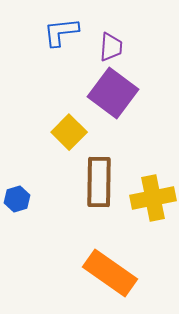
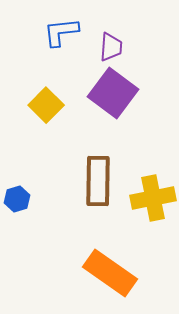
yellow square: moved 23 px left, 27 px up
brown rectangle: moved 1 px left, 1 px up
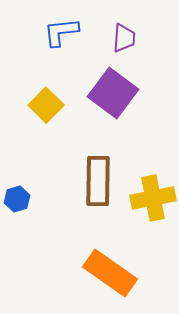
purple trapezoid: moved 13 px right, 9 px up
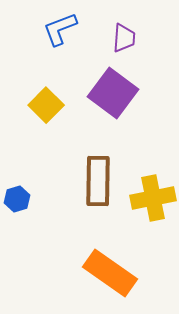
blue L-shape: moved 1 px left, 3 px up; rotated 15 degrees counterclockwise
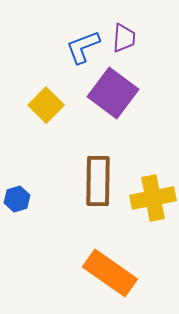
blue L-shape: moved 23 px right, 18 px down
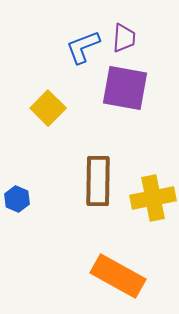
purple square: moved 12 px right, 5 px up; rotated 27 degrees counterclockwise
yellow square: moved 2 px right, 3 px down
blue hexagon: rotated 20 degrees counterclockwise
orange rectangle: moved 8 px right, 3 px down; rotated 6 degrees counterclockwise
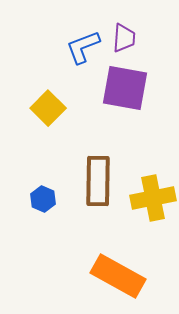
blue hexagon: moved 26 px right
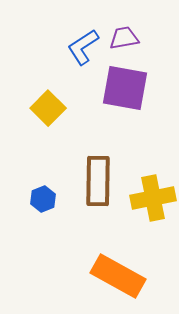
purple trapezoid: rotated 104 degrees counterclockwise
blue L-shape: rotated 12 degrees counterclockwise
blue hexagon: rotated 15 degrees clockwise
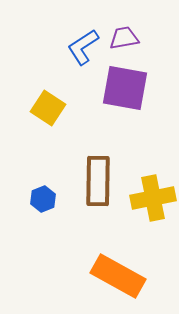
yellow square: rotated 12 degrees counterclockwise
